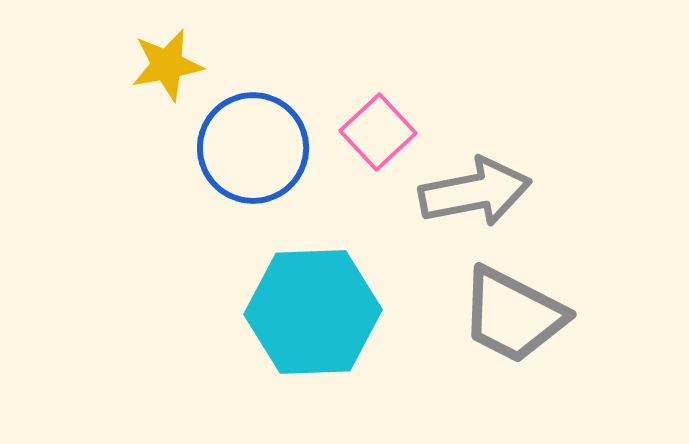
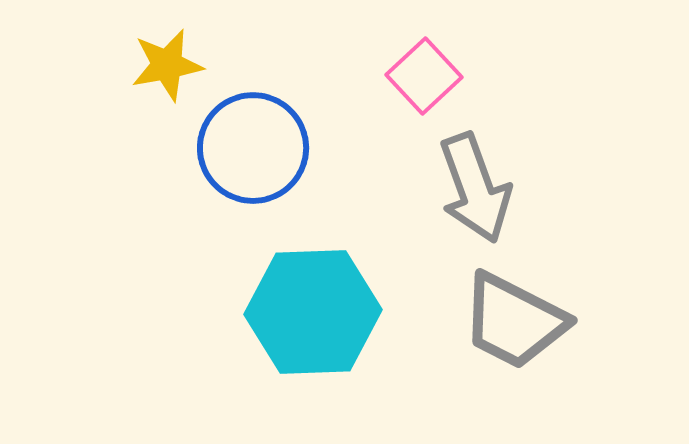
pink square: moved 46 px right, 56 px up
gray arrow: moved 4 px up; rotated 81 degrees clockwise
gray trapezoid: moved 1 px right, 6 px down
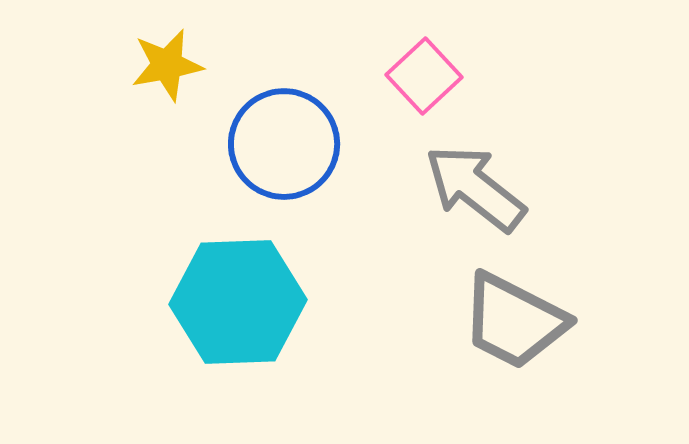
blue circle: moved 31 px right, 4 px up
gray arrow: rotated 148 degrees clockwise
cyan hexagon: moved 75 px left, 10 px up
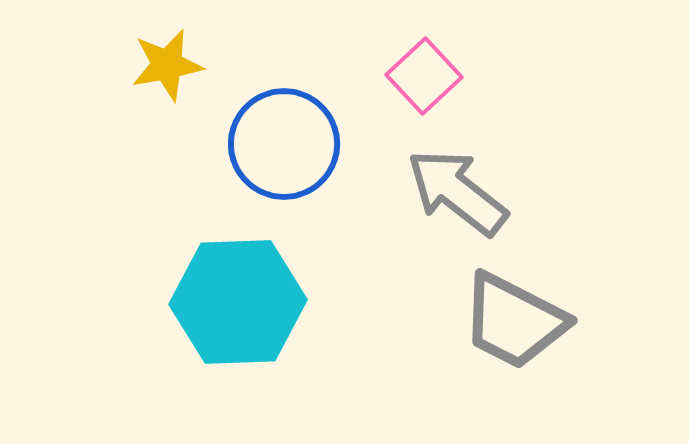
gray arrow: moved 18 px left, 4 px down
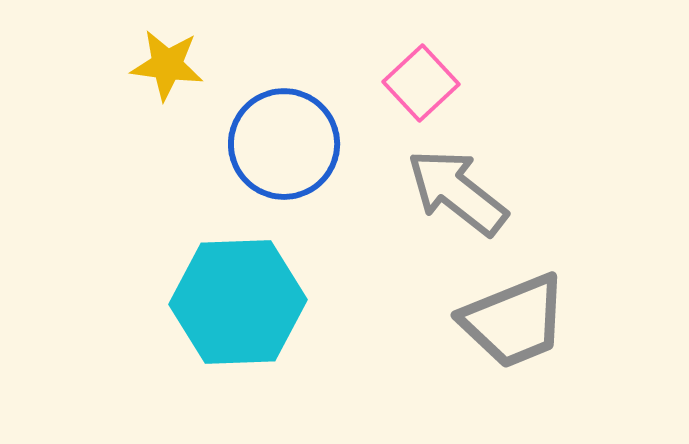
yellow star: rotated 18 degrees clockwise
pink square: moved 3 px left, 7 px down
gray trapezoid: rotated 49 degrees counterclockwise
